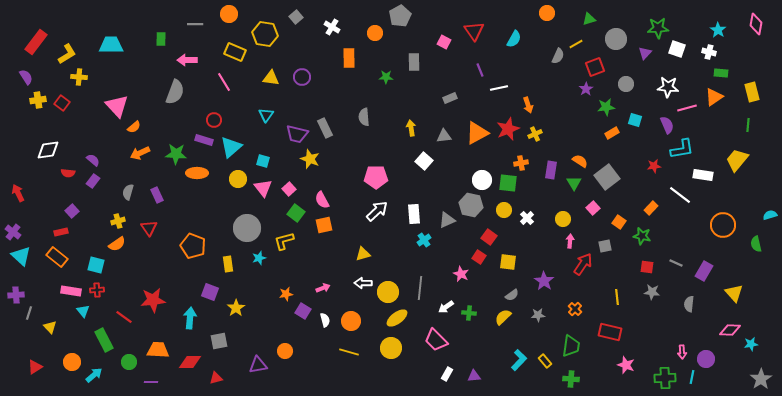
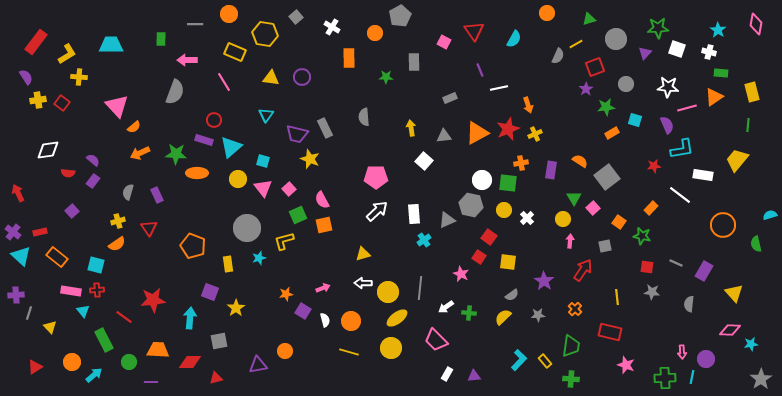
green triangle at (574, 183): moved 15 px down
green square at (296, 213): moved 2 px right, 2 px down; rotated 30 degrees clockwise
red rectangle at (61, 232): moved 21 px left
red arrow at (583, 264): moved 6 px down
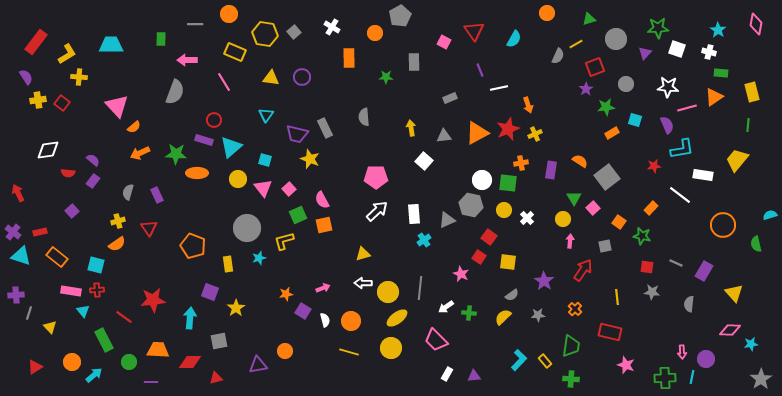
gray square at (296, 17): moved 2 px left, 15 px down
cyan square at (263, 161): moved 2 px right, 1 px up
cyan triangle at (21, 256): rotated 25 degrees counterclockwise
